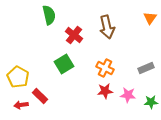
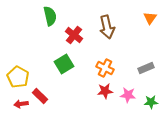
green semicircle: moved 1 px right, 1 px down
red arrow: moved 1 px up
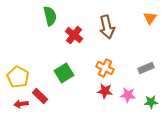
green square: moved 9 px down
red star: rotated 14 degrees clockwise
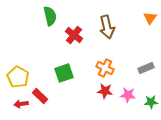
green square: rotated 12 degrees clockwise
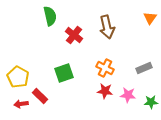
gray rectangle: moved 2 px left
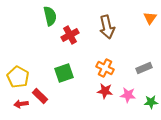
red cross: moved 4 px left; rotated 24 degrees clockwise
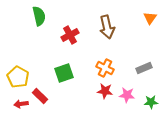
green semicircle: moved 11 px left
pink star: moved 1 px left
